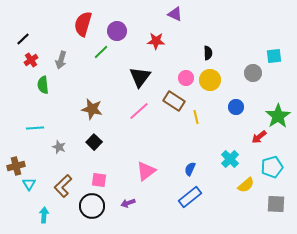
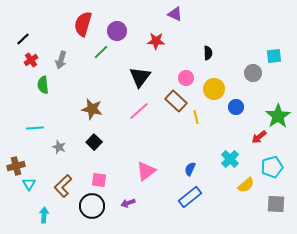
yellow circle: moved 4 px right, 9 px down
brown rectangle: moved 2 px right; rotated 10 degrees clockwise
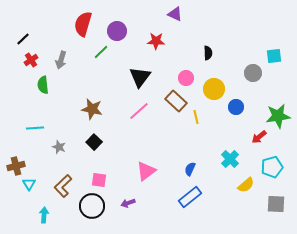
green star: rotated 25 degrees clockwise
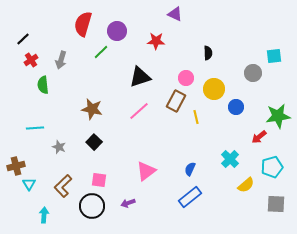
black triangle: rotated 35 degrees clockwise
brown rectangle: rotated 75 degrees clockwise
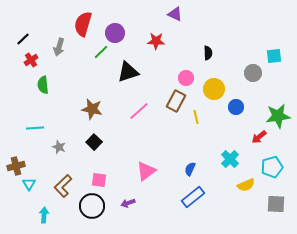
purple circle: moved 2 px left, 2 px down
gray arrow: moved 2 px left, 13 px up
black triangle: moved 12 px left, 5 px up
yellow semicircle: rotated 18 degrees clockwise
blue rectangle: moved 3 px right
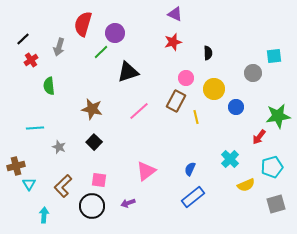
red star: moved 17 px right, 1 px down; rotated 18 degrees counterclockwise
green semicircle: moved 6 px right, 1 px down
red arrow: rotated 14 degrees counterclockwise
gray square: rotated 18 degrees counterclockwise
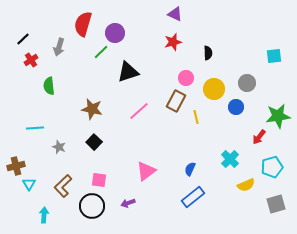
gray circle: moved 6 px left, 10 px down
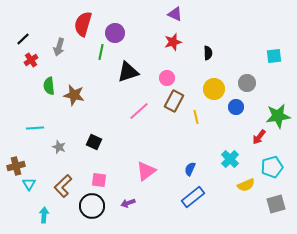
green line: rotated 35 degrees counterclockwise
pink circle: moved 19 px left
brown rectangle: moved 2 px left
brown star: moved 18 px left, 14 px up
black square: rotated 21 degrees counterclockwise
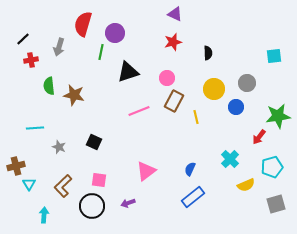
red cross: rotated 24 degrees clockwise
pink line: rotated 20 degrees clockwise
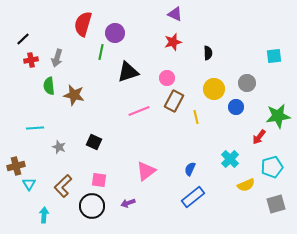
gray arrow: moved 2 px left, 11 px down
